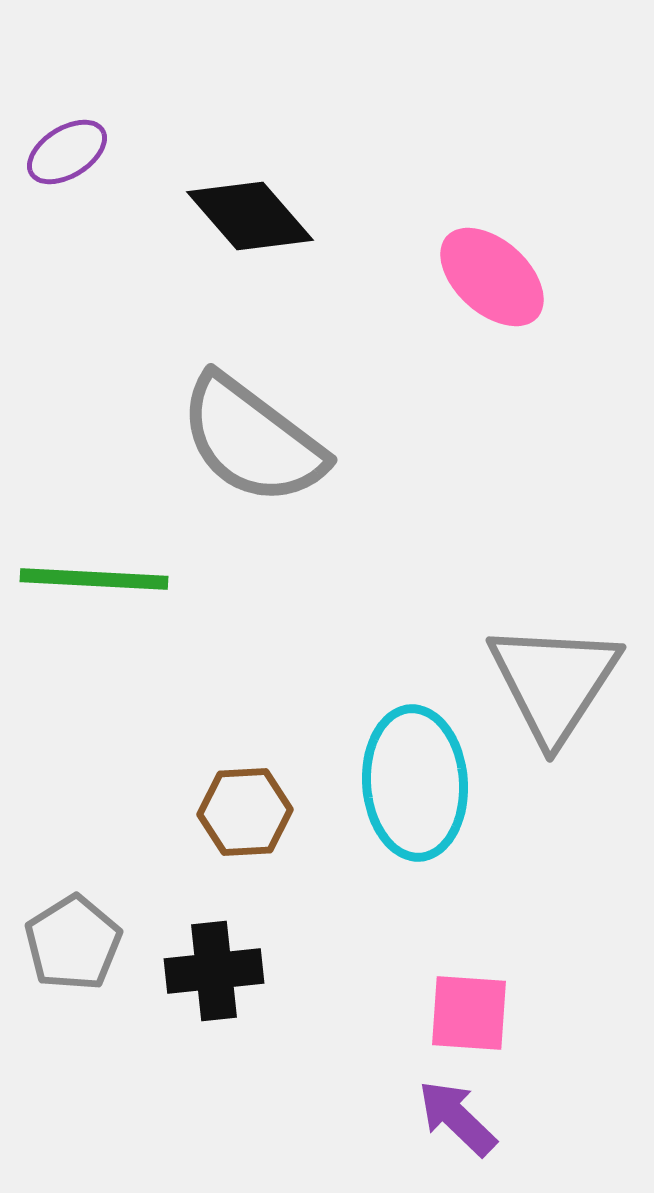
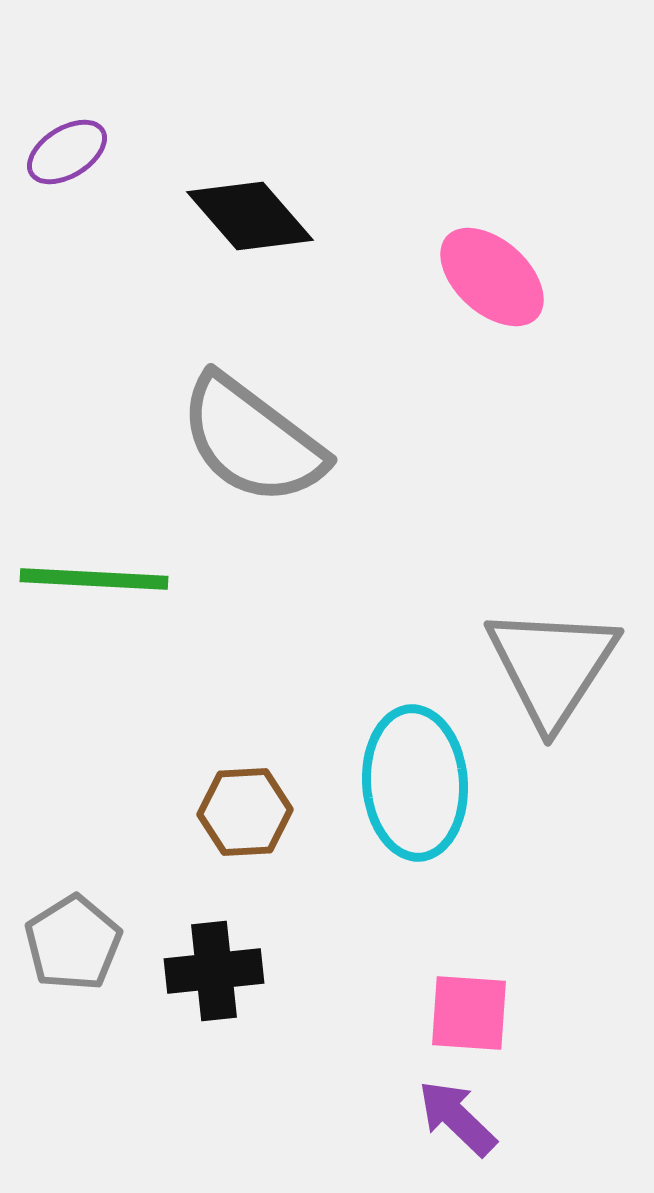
gray triangle: moved 2 px left, 16 px up
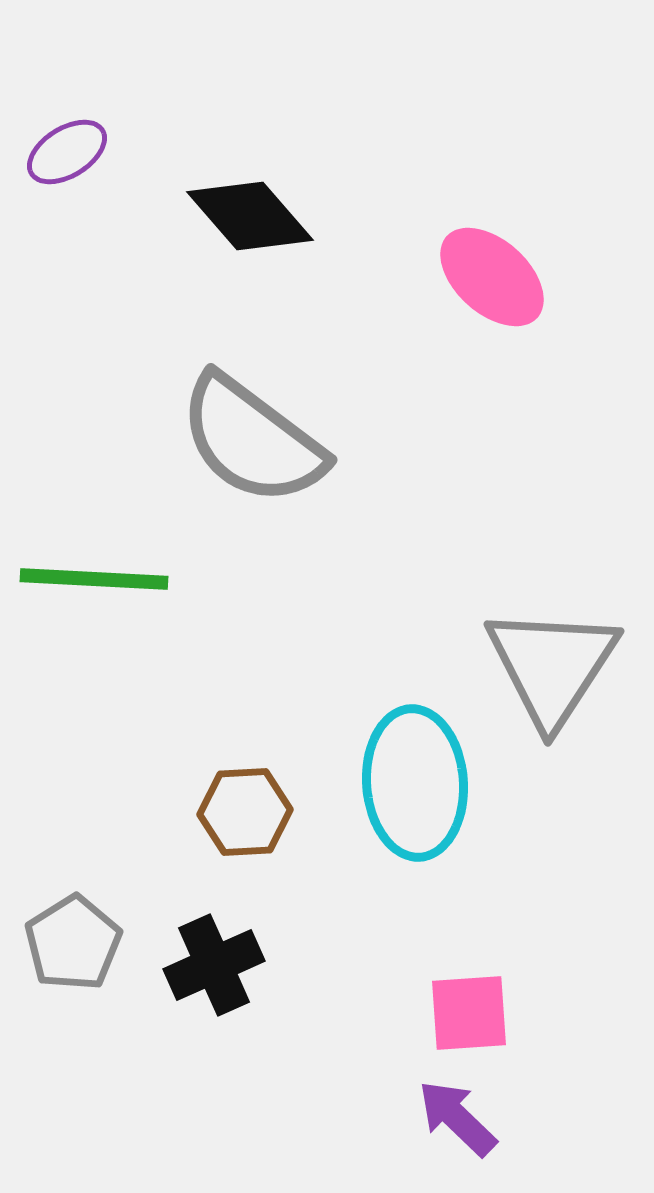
black cross: moved 6 px up; rotated 18 degrees counterclockwise
pink square: rotated 8 degrees counterclockwise
